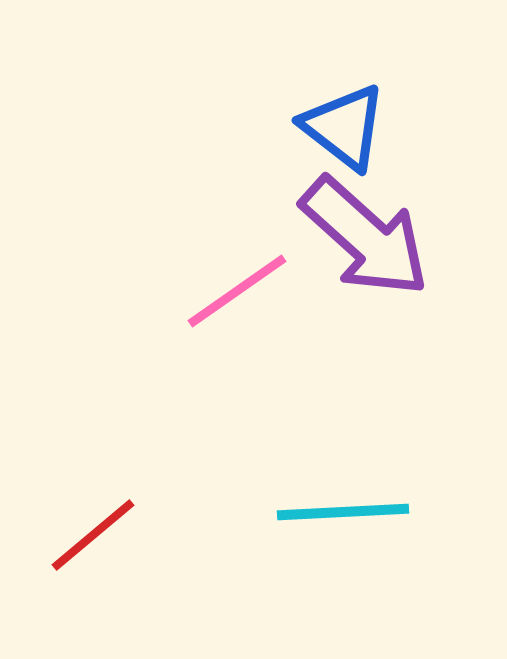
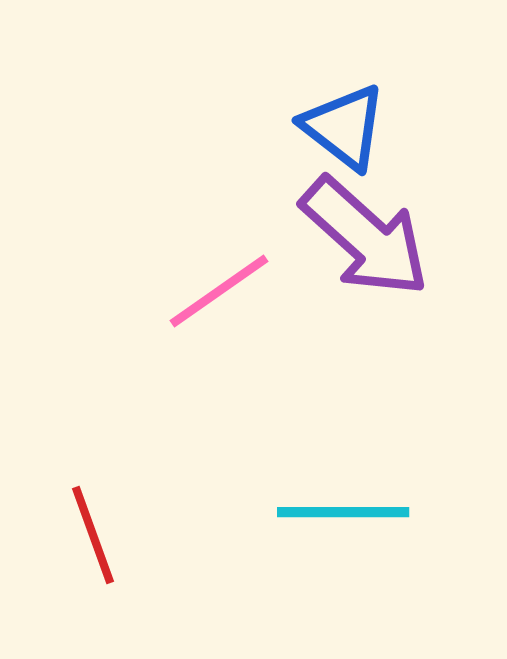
pink line: moved 18 px left
cyan line: rotated 3 degrees clockwise
red line: rotated 70 degrees counterclockwise
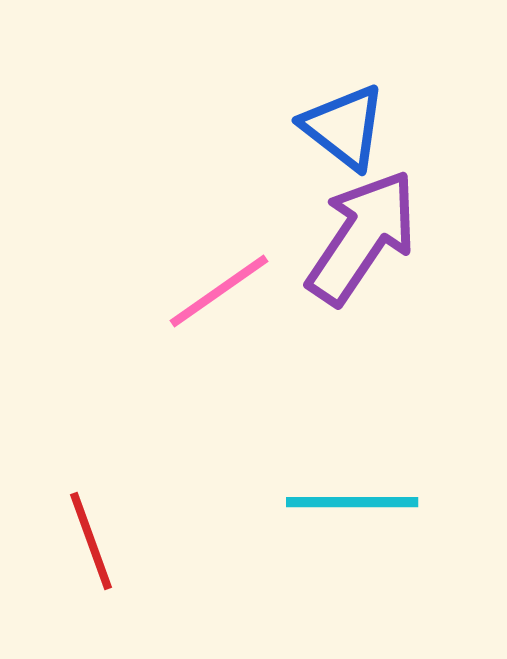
purple arrow: moved 3 px left; rotated 98 degrees counterclockwise
cyan line: moved 9 px right, 10 px up
red line: moved 2 px left, 6 px down
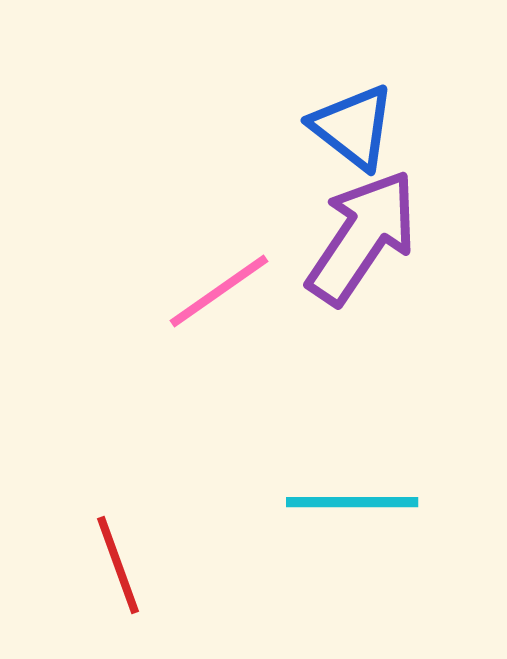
blue triangle: moved 9 px right
red line: moved 27 px right, 24 px down
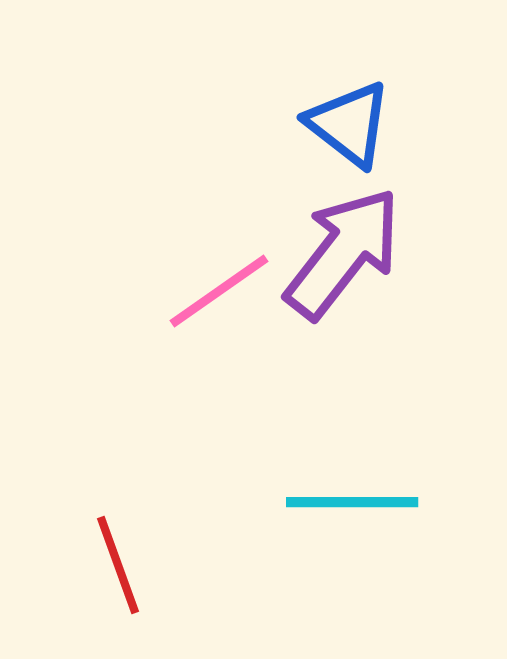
blue triangle: moved 4 px left, 3 px up
purple arrow: moved 19 px left, 16 px down; rotated 4 degrees clockwise
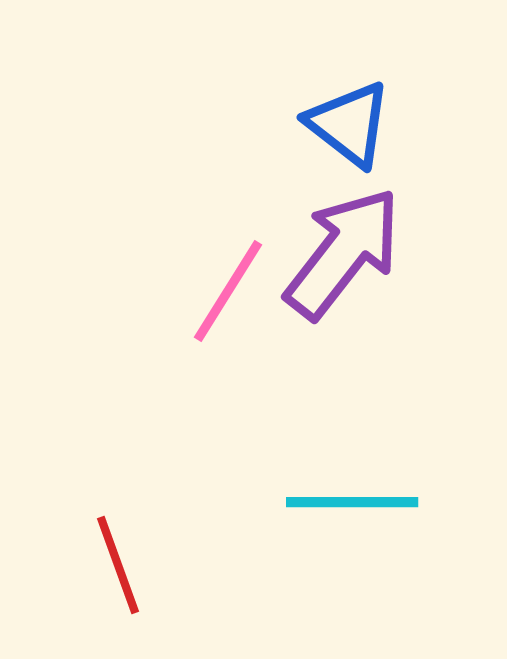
pink line: moved 9 px right; rotated 23 degrees counterclockwise
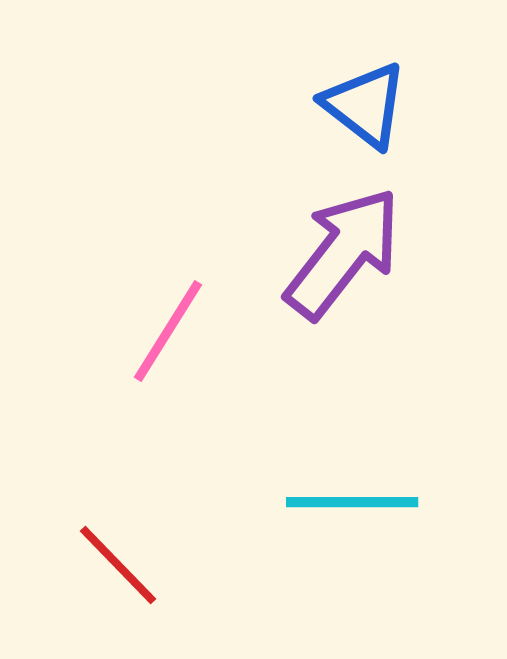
blue triangle: moved 16 px right, 19 px up
pink line: moved 60 px left, 40 px down
red line: rotated 24 degrees counterclockwise
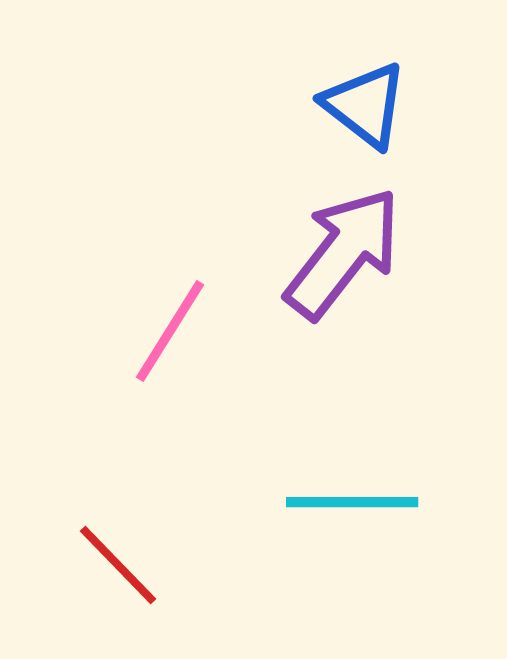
pink line: moved 2 px right
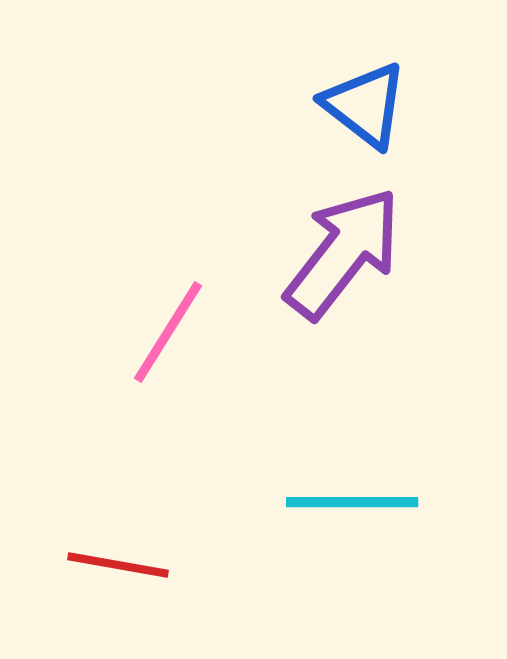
pink line: moved 2 px left, 1 px down
red line: rotated 36 degrees counterclockwise
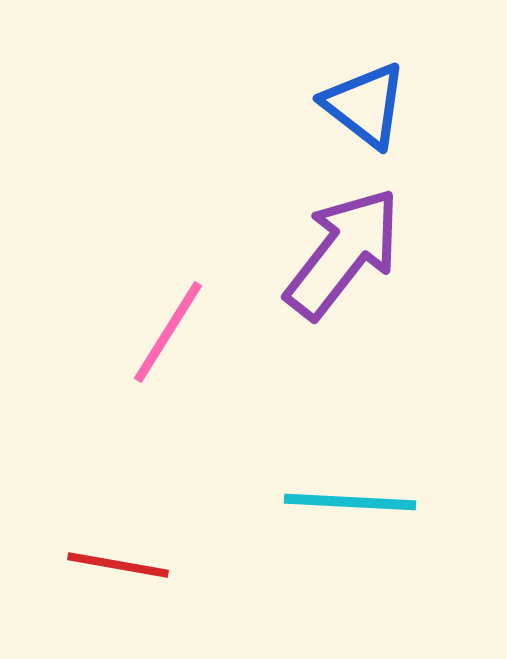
cyan line: moved 2 px left; rotated 3 degrees clockwise
